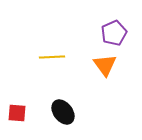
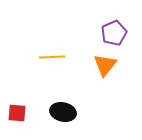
orange triangle: rotated 15 degrees clockwise
black ellipse: rotated 40 degrees counterclockwise
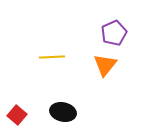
red square: moved 2 px down; rotated 36 degrees clockwise
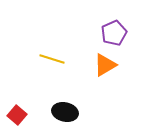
yellow line: moved 2 px down; rotated 20 degrees clockwise
orange triangle: rotated 20 degrees clockwise
black ellipse: moved 2 px right
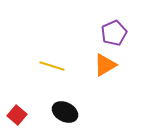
yellow line: moved 7 px down
black ellipse: rotated 15 degrees clockwise
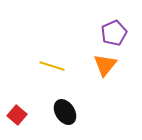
orange triangle: rotated 20 degrees counterclockwise
black ellipse: rotated 30 degrees clockwise
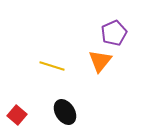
orange triangle: moved 5 px left, 4 px up
